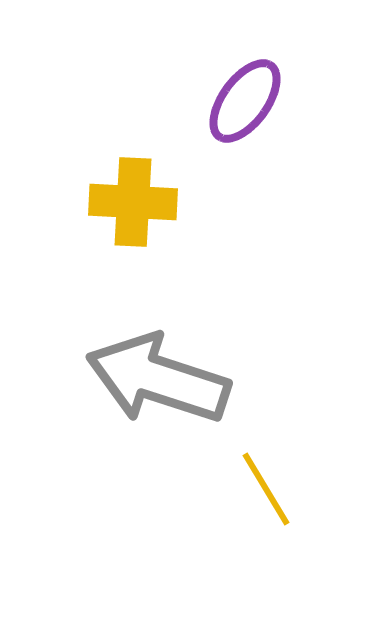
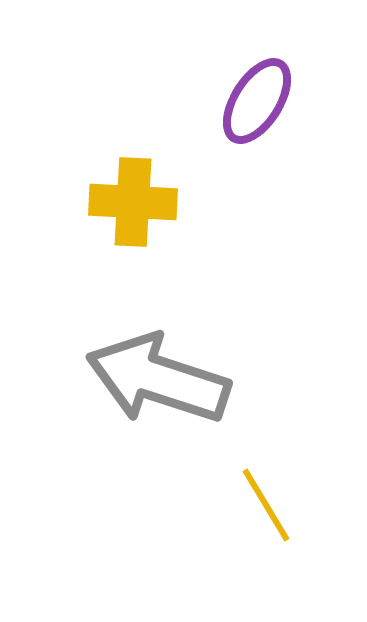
purple ellipse: moved 12 px right; rotated 4 degrees counterclockwise
yellow line: moved 16 px down
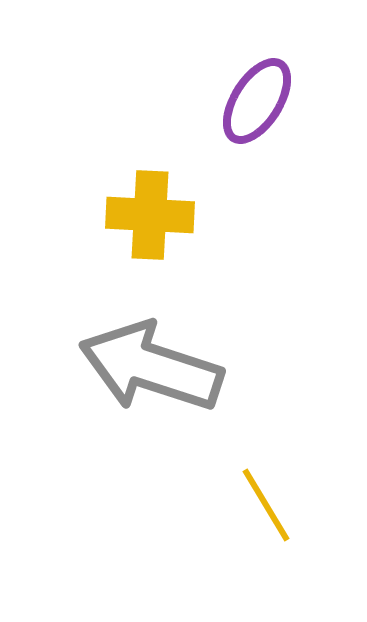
yellow cross: moved 17 px right, 13 px down
gray arrow: moved 7 px left, 12 px up
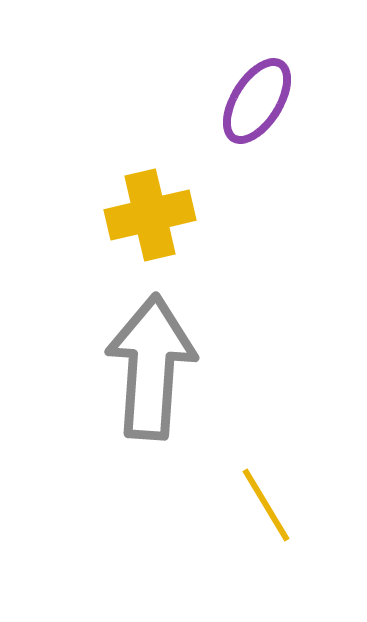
yellow cross: rotated 16 degrees counterclockwise
gray arrow: rotated 76 degrees clockwise
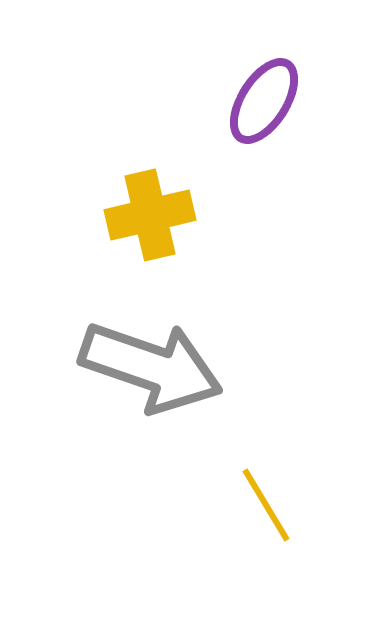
purple ellipse: moved 7 px right
gray arrow: rotated 105 degrees clockwise
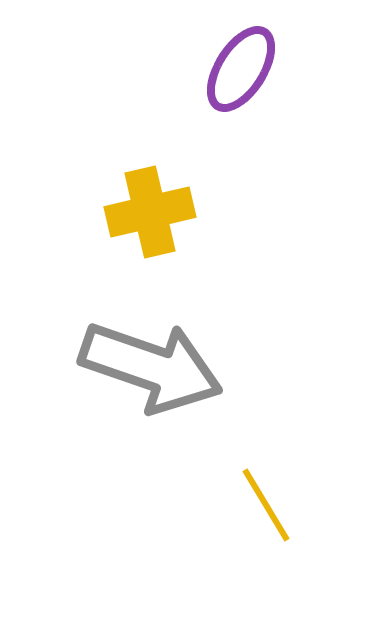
purple ellipse: moved 23 px left, 32 px up
yellow cross: moved 3 px up
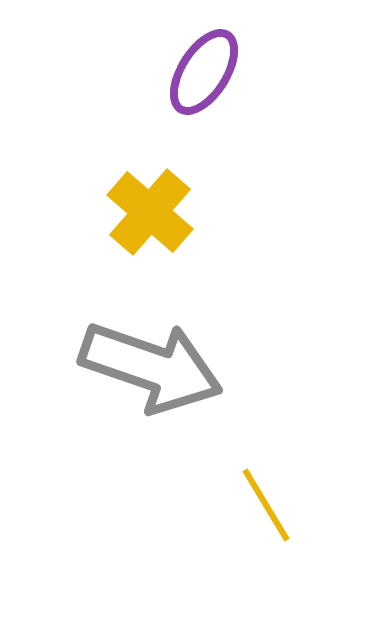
purple ellipse: moved 37 px left, 3 px down
yellow cross: rotated 36 degrees counterclockwise
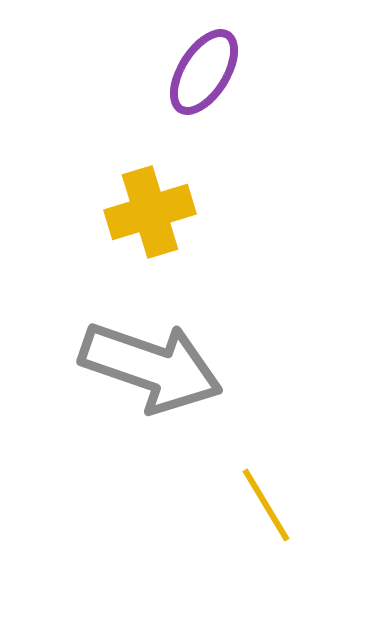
yellow cross: rotated 32 degrees clockwise
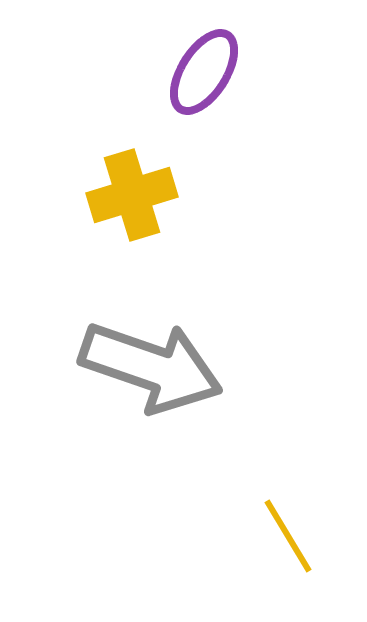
yellow cross: moved 18 px left, 17 px up
yellow line: moved 22 px right, 31 px down
